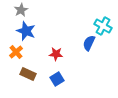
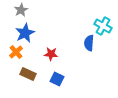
blue star: moved 1 px left, 2 px down; rotated 24 degrees clockwise
blue semicircle: rotated 21 degrees counterclockwise
red star: moved 5 px left
blue square: rotated 32 degrees counterclockwise
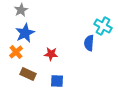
blue square: moved 2 px down; rotated 24 degrees counterclockwise
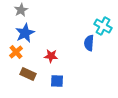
red star: moved 2 px down
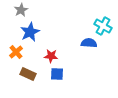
blue star: moved 5 px right, 1 px up
blue semicircle: rotated 91 degrees clockwise
blue square: moved 7 px up
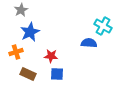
orange cross: rotated 24 degrees clockwise
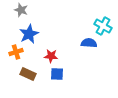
gray star: rotated 24 degrees counterclockwise
blue star: moved 1 px left, 2 px down
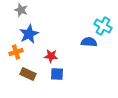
blue semicircle: moved 1 px up
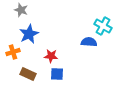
orange cross: moved 3 px left
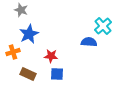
cyan cross: rotated 18 degrees clockwise
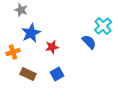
blue star: moved 2 px right, 1 px up
blue semicircle: rotated 42 degrees clockwise
red star: moved 1 px right, 9 px up; rotated 16 degrees counterclockwise
blue square: rotated 32 degrees counterclockwise
